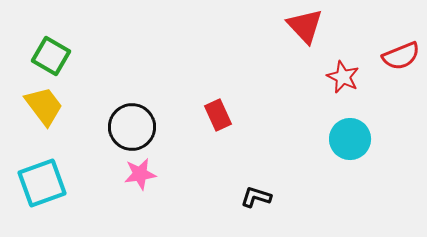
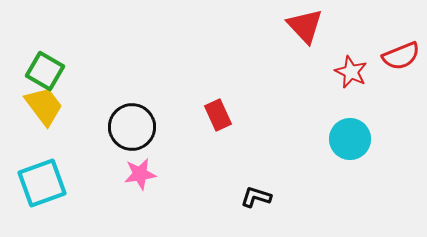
green square: moved 6 px left, 15 px down
red star: moved 8 px right, 5 px up
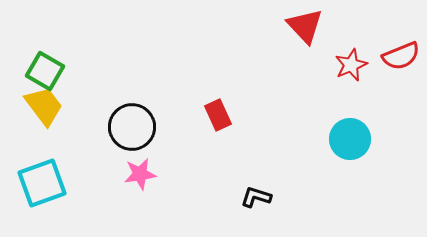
red star: moved 7 px up; rotated 24 degrees clockwise
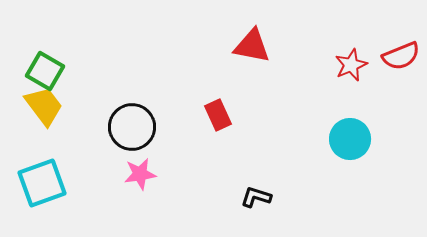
red triangle: moved 53 px left, 20 px down; rotated 36 degrees counterclockwise
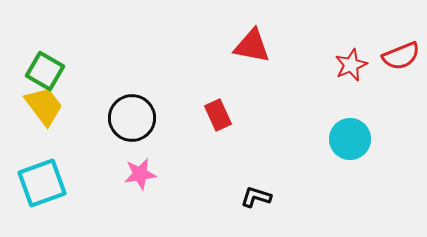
black circle: moved 9 px up
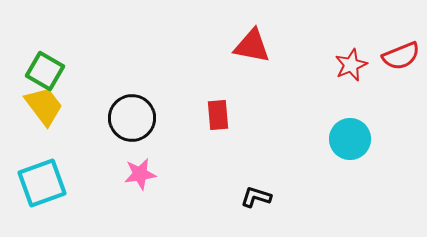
red rectangle: rotated 20 degrees clockwise
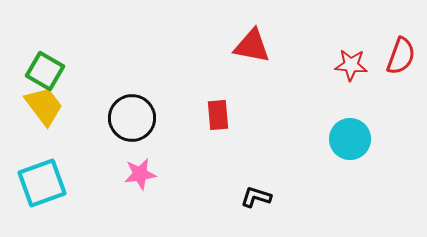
red semicircle: rotated 48 degrees counterclockwise
red star: rotated 28 degrees clockwise
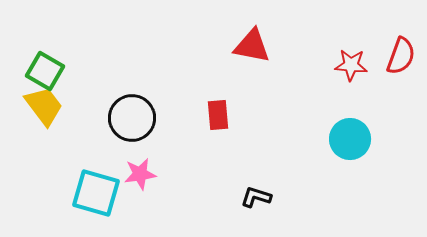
cyan square: moved 54 px right, 10 px down; rotated 36 degrees clockwise
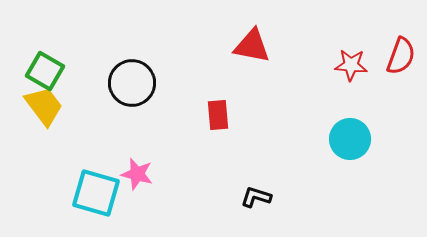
black circle: moved 35 px up
pink star: moved 3 px left; rotated 24 degrees clockwise
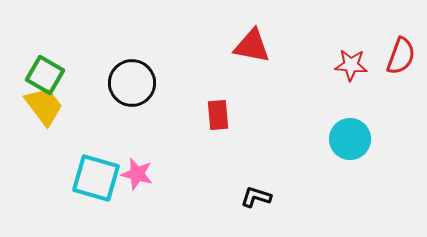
green square: moved 4 px down
cyan square: moved 15 px up
